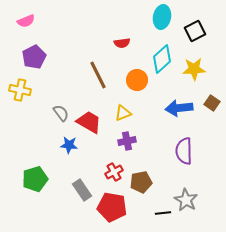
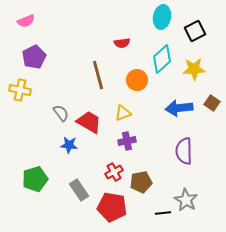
brown line: rotated 12 degrees clockwise
gray rectangle: moved 3 px left
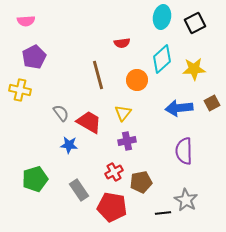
pink semicircle: rotated 18 degrees clockwise
black square: moved 8 px up
brown square: rotated 28 degrees clockwise
yellow triangle: rotated 30 degrees counterclockwise
